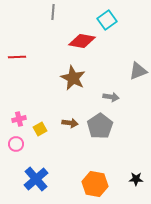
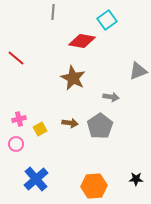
red line: moved 1 px left, 1 px down; rotated 42 degrees clockwise
orange hexagon: moved 1 px left, 2 px down; rotated 15 degrees counterclockwise
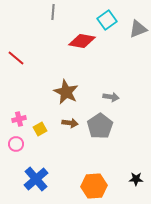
gray triangle: moved 42 px up
brown star: moved 7 px left, 14 px down
